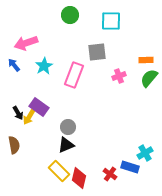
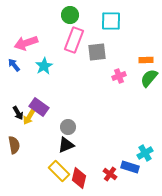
pink rectangle: moved 35 px up
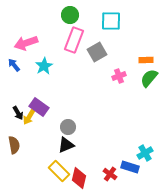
gray square: rotated 24 degrees counterclockwise
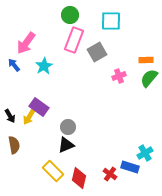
pink arrow: rotated 35 degrees counterclockwise
black arrow: moved 8 px left, 3 px down
yellow rectangle: moved 6 px left
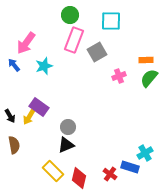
cyan star: rotated 12 degrees clockwise
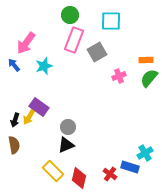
black arrow: moved 5 px right, 4 px down; rotated 48 degrees clockwise
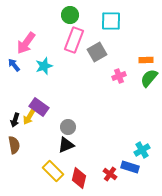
cyan cross: moved 3 px left, 3 px up
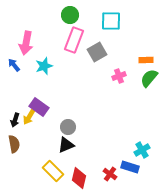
pink arrow: rotated 25 degrees counterclockwise
brown semicircle: moved 1 px up
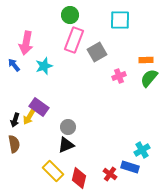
cyan square: moved 9 px right, 1 px up
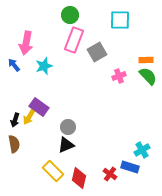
green semicircle: moved 1 px left, 2 px up; rotated 96 degrees clockwise
